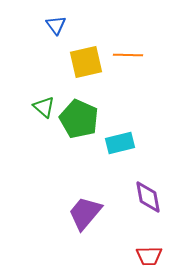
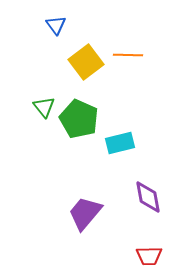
yellow square: rotated 24 degrees counterclockwise
green triangle: rotated 10 degrees clockwise
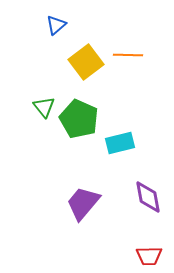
blue triangle: rotated 25 degrees clockwise
purple trapezoid: moved 2 px left, 10 px up
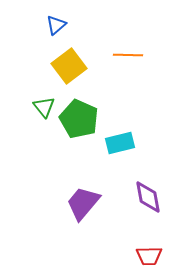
yellow square: moved 17 px left, 4 px down
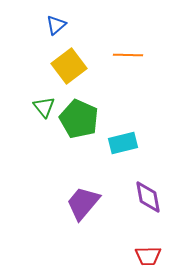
cyan rectangle: moved 3 px right
red trapezoid: moved 1 px left
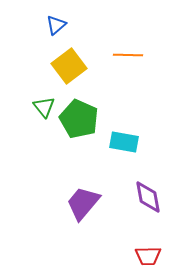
cyan rectangle: moved 1 px right, 1 px up; rotated 24 degrees clockwise
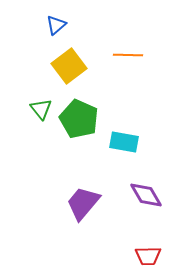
green triangle: moved 3 px left, 2 px down
purple diamond: moved 2 px left, 2 px up; rotated 20 degrees counterclockwise
